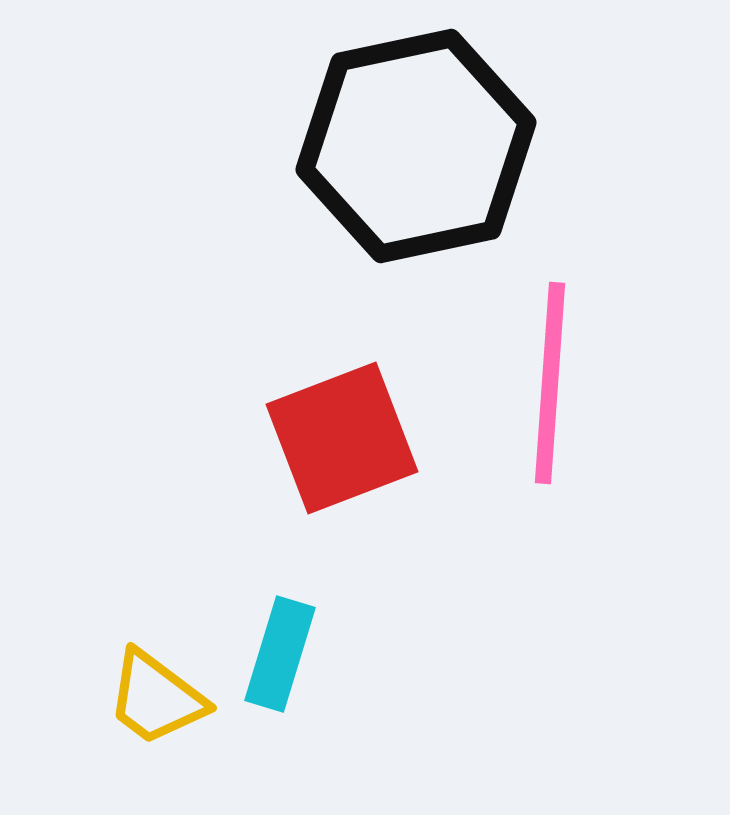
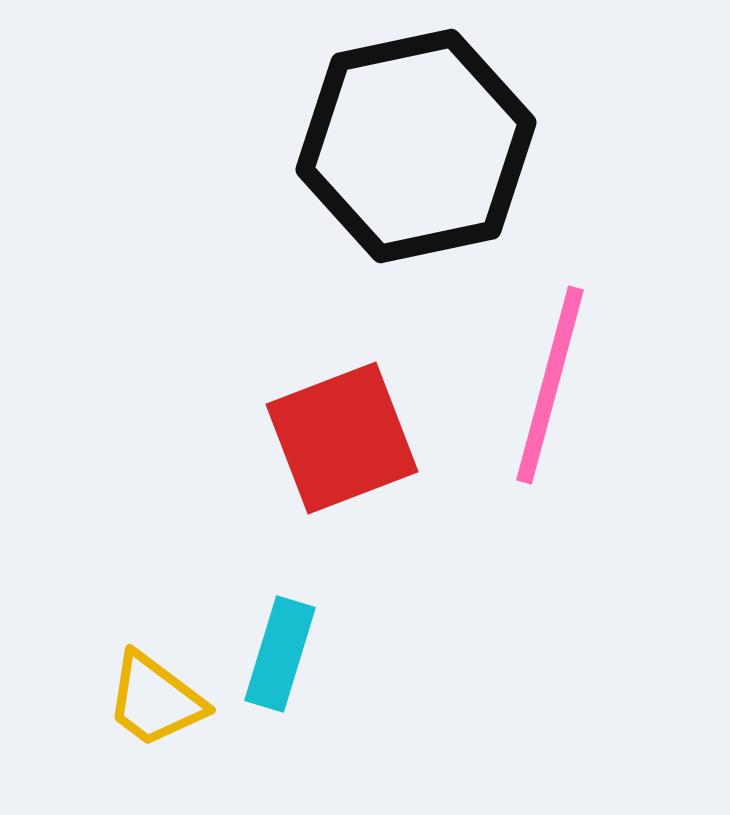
pink line: moved 2 px down; rotated 11 degrees clockwise
yellow trapezoid: moved 1 px left, 2 px down
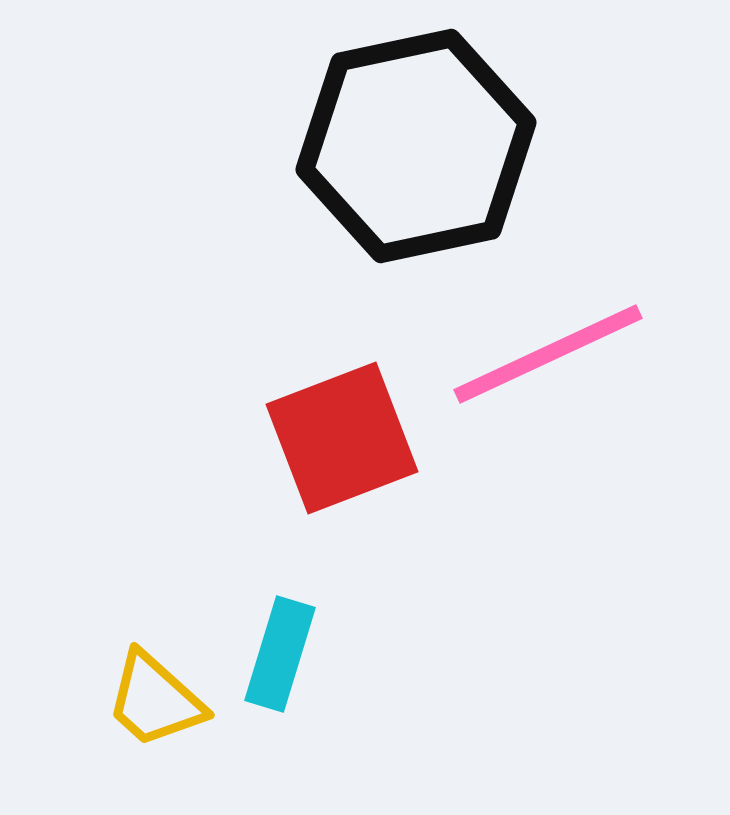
pink line: moved 2 px left, 31 px up; rotated 50 degrees clockwise
yellow trapezoid: rotated 5 degrees clockwise
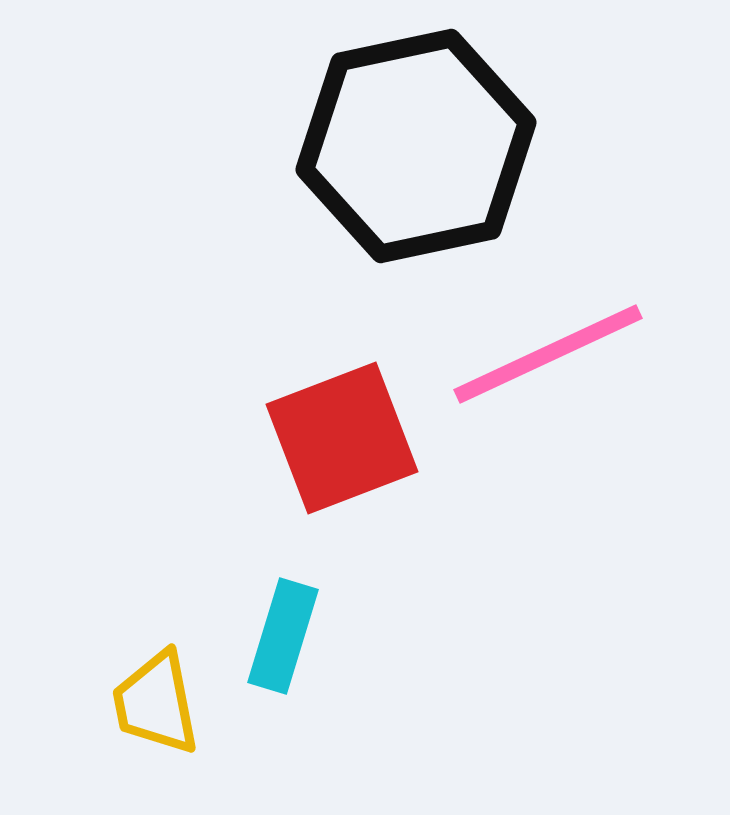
cyan rectangle: moved 3 px right, 18 px up
yellow trapezoid: moved 1 px right, 3 px down; rotated 37 degrees clockwise
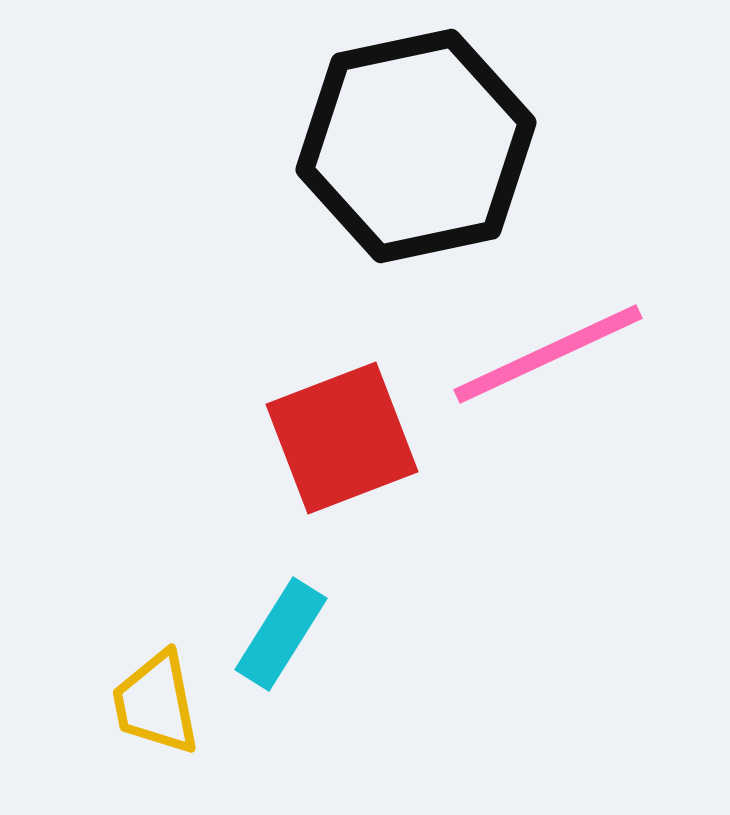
cyan rectangle: moved 2 px left, 2 px up; rotated 15 degrees clockwise
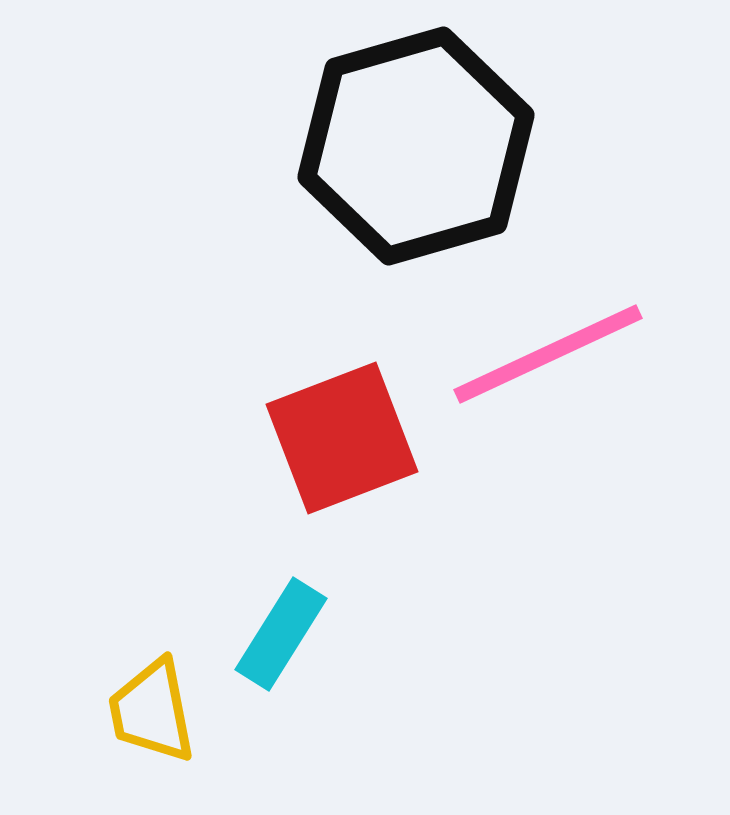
black hexagon: rotated 4 degrees counterclockwise
yellow trapezoid: moved 4 px left, 8 px down
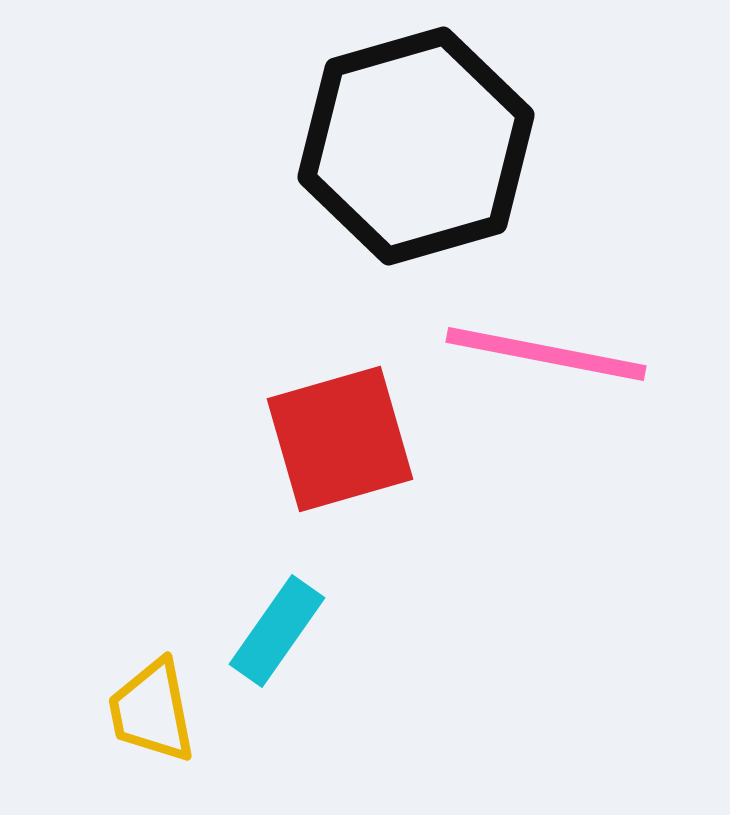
pink line: moved 2 px left; rotated 36 degrees clockwise
red square: moved 2 px left, 1 px down; rotated 5 degrees clockwise
cyan rectangle: moved 4 px left, 3 px up; rotated 3 degrees clockwise
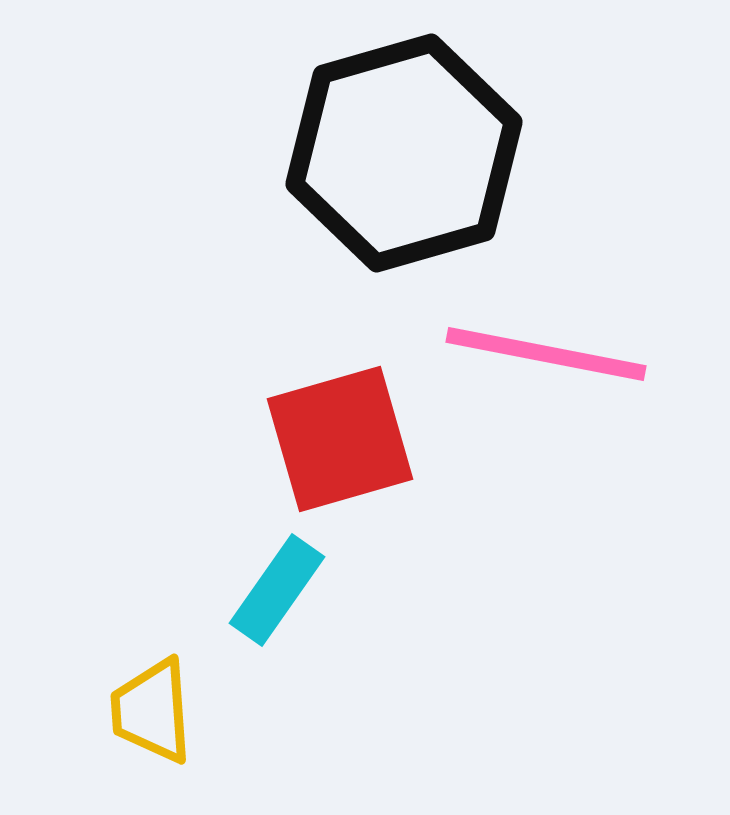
black hexagon: moved 12 px left, 7 px down
cyan rectangle: moved 41 px up
yellow trapezoid: rotated 7 degrees clockwise
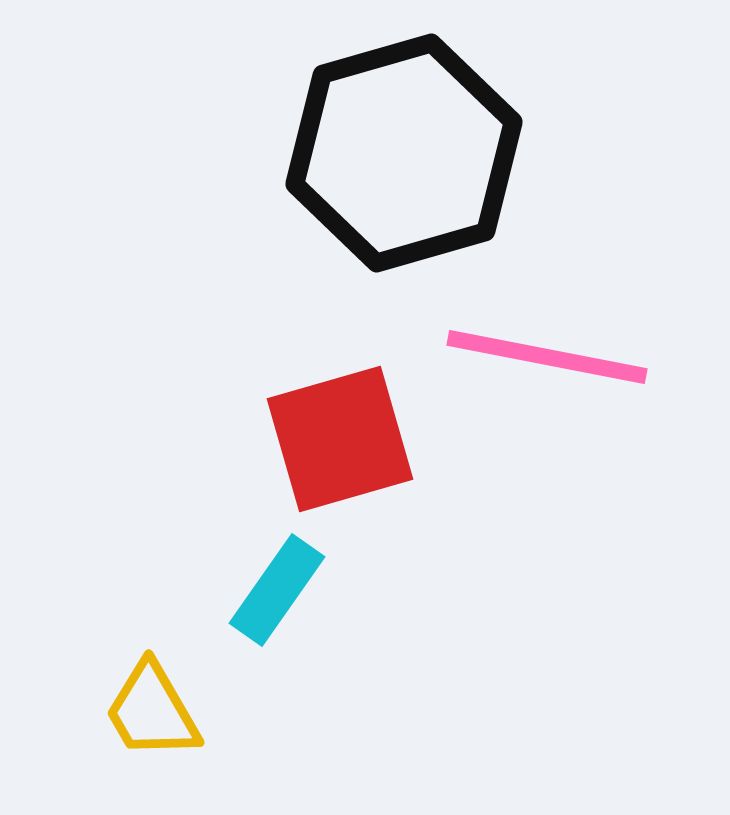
pink line: moved 1 px right, 3 px down
yellow trapezoid: rotated 26 degrees counterclockwise
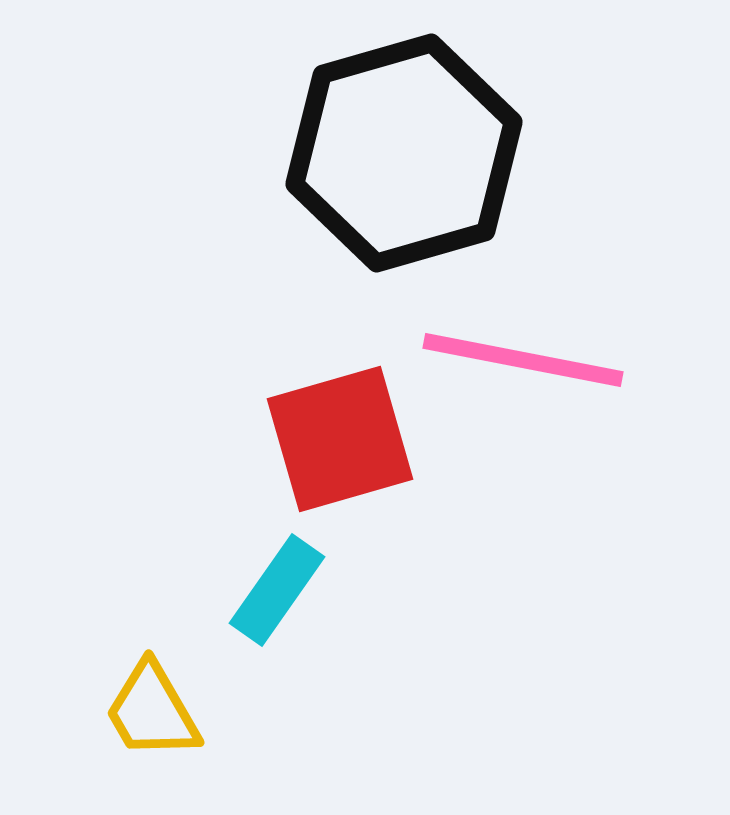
pink line: moved 24 px left, 3 px down
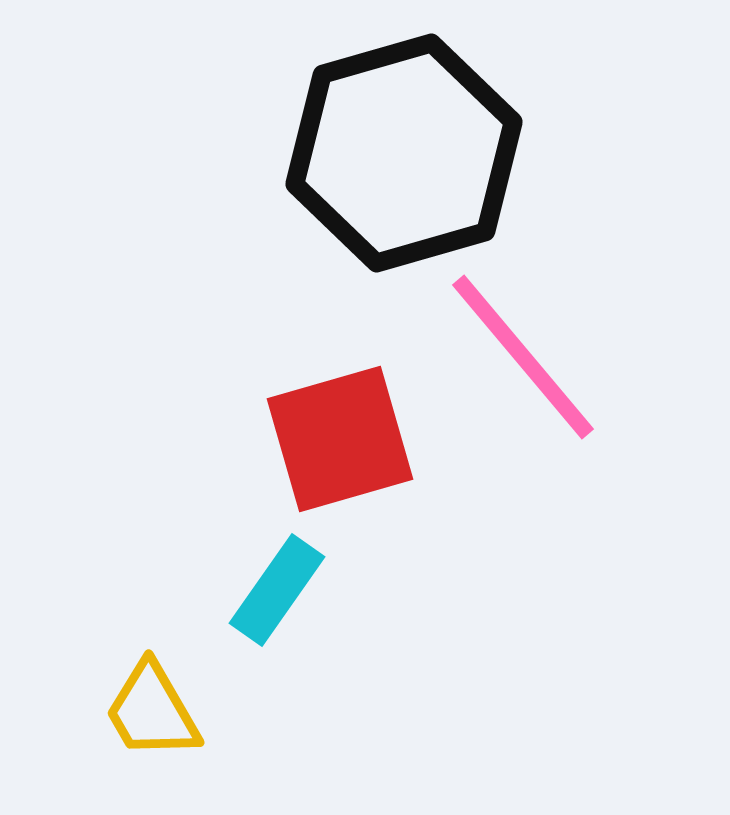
pink line: moved 3 px up; rotated 39 degrees clockwise
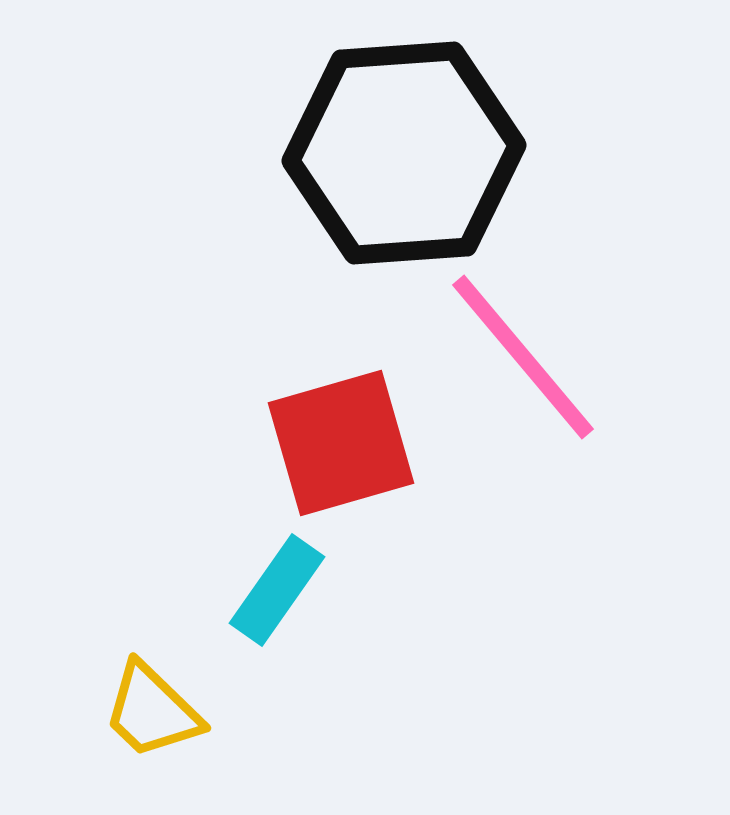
black hexagon: rotated 12 degrees clockwise
red square: moved 1 px right, 4 px down
yellow trapezoid: rotated 16 degrees counterclockwise
